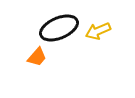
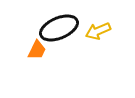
orange trapezoid: moved 7 px up; rotated 15 degrees counterclockwise
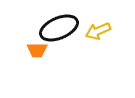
orange trapezoid: rotated 65 degrees clockwise
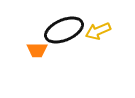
black ellipse: moved 5 px right, 2 px down
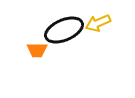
yellow arrow: moved 8 px up
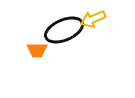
yellow arrow: moved 5 px left, 4 px up
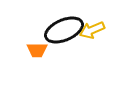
yellow arrow: moved 1 px left, 11 px down
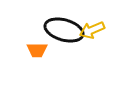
black ellipse: rotated 39 degrees clockwise
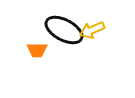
black ellipse: rotated 12 degrees clockwise
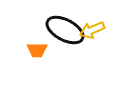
black ellipse: moved 1 px right
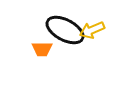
orange trapezoid: moved 5 px right, 1 px up
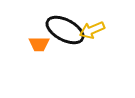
orange trapezoid: moved 3 px left, 5 px up
